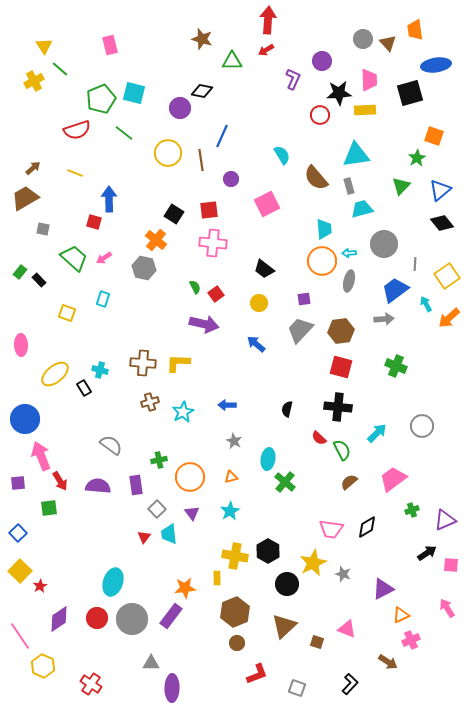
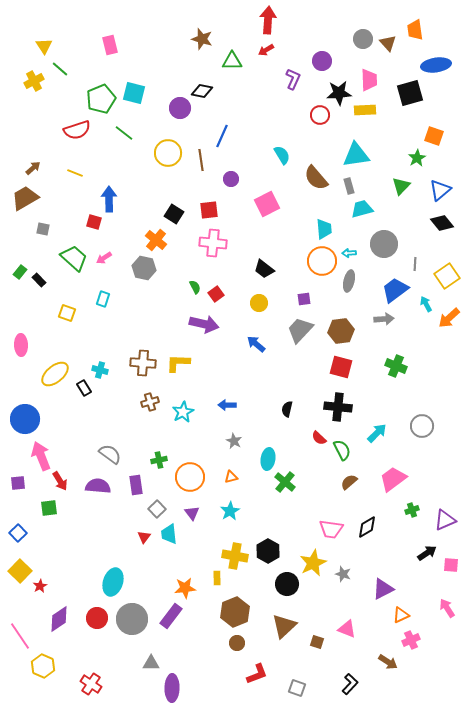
gray semicircle at (111, 445): moved 1 px left, 9 px down
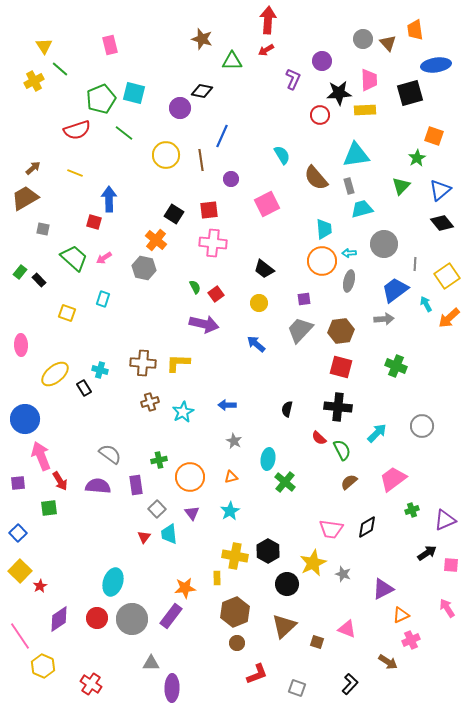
yellow circle at (168, 153): moved 2 px left, 2 px down
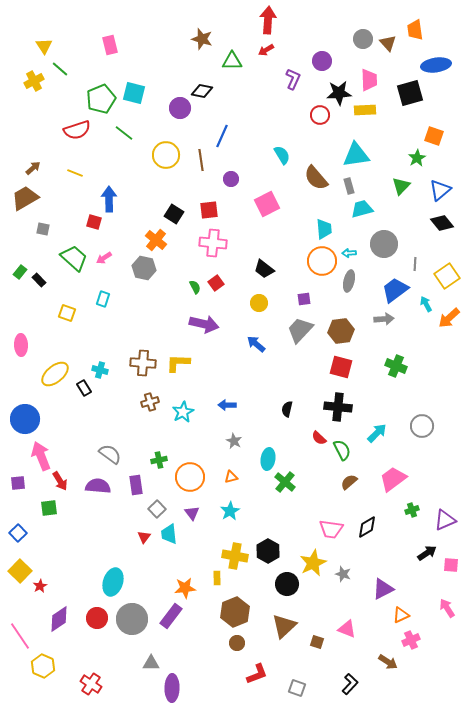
red square at (216, 294): moved 11 px up
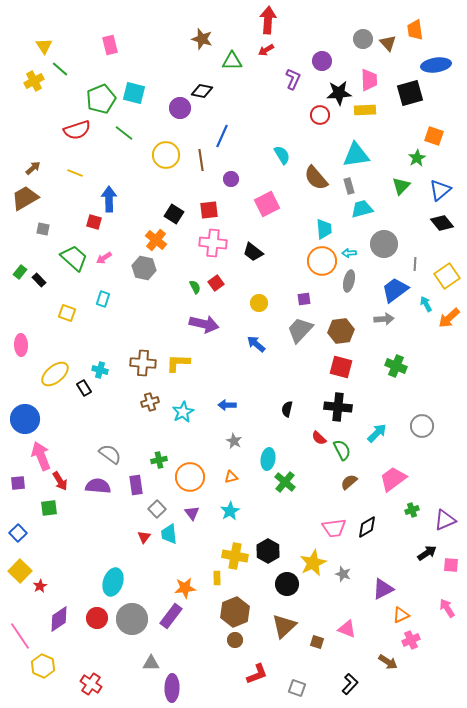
black trapezoid at (264, 269): moved 11 px left, 17 px up
pink trapezoid at (331, 529): moved 3 px right, 1 px up; rotated 15 degrees counterclockwise
brown circle at (237, 643): moved 2 px left, 3 px up
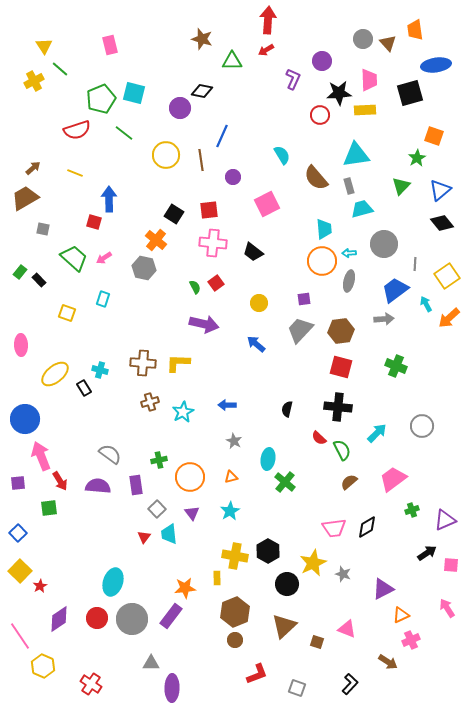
purple circle at (231, 179): moved 2 px right, 2 px up
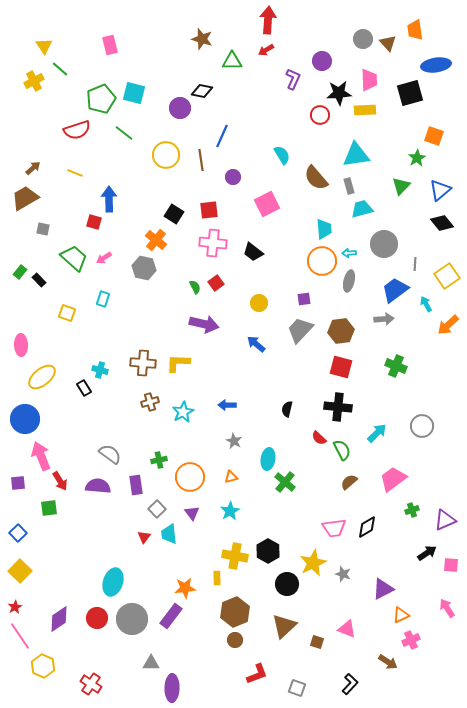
orange arrow at (449, 318): moved 1 px left, 7 px down
yellow ellipse at (55, 374): moved 13 px left, 3 px down
red star at (40, 586): moved 25 px left, 21 px down
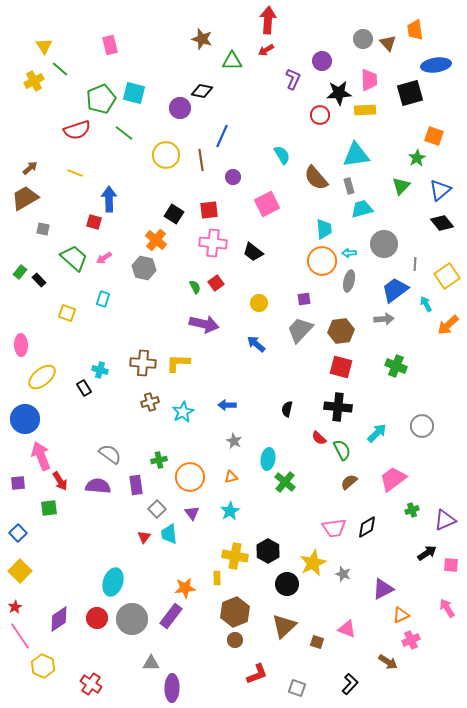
brown arrow at (33, 168): moved 3 px left
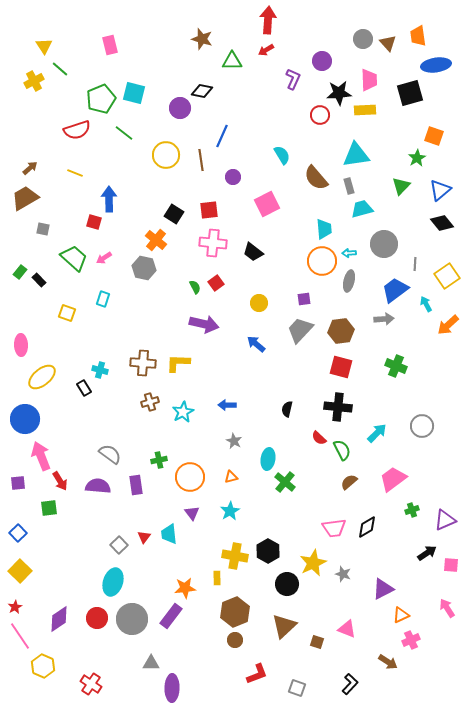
orange trapezoid at (415, 30): moved 3 px right, 6 px down
gray square at (157, 509): moved 38 px left, 36 px down
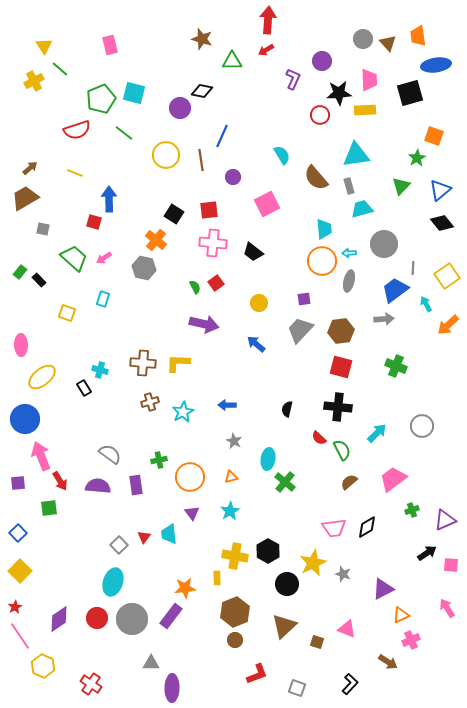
gray line at (415, 264): moved 2 px left, 4 px down
